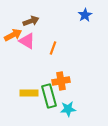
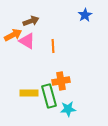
orange line: moved 2 px up; rotated 24 degrees counterclockwise
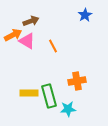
orange line: rotated 24 degrees counterclockwise
orange cross: moved 16 px right
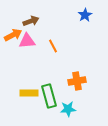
pink triangle: rotated 36 degrees counterclockwise
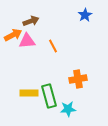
orange cross: moved 1 px right, 2 px up
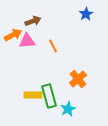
blue star: moved 1 px right, 1 px up
brown arrow: moved 2 px right
orange cross: rotated 30 degrees counterclockwise
yellow rectangle: moved 4 px right, 2 px down
cyan star: rotated 21 degrees counterclockwise
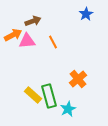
orange line: moved 4 px up
yellow rectangle: rotated 42 degrees clockwise
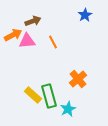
blue star: moved 1 px left, 1 px down
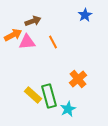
pink triangle: moved 1 px down
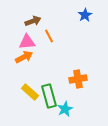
orange arrow: moved 11 px right, 22 px down
orange line: moved 4 px left, 6 px up
orange cross: rotated 30 degrees clockwise
yellow rectangle: moved 3 px left, 3 px up
cyan star: moved 3 px left
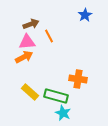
brown arrow: moved 2 px left, 3 px down
orange cross: rotated 18 degrees clockwise
green rectangle: moved 7 px right; rotated 60 degrees counterclockwise
cyan star: moved 2 px left, 4 px down; rotated 21 degrees counterclockwise
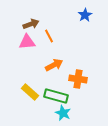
orange arrow: moved 30 px right, 8 px down
